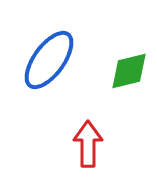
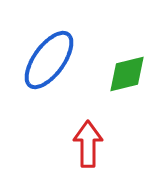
green diamond: moved 2 px left, 3 px down
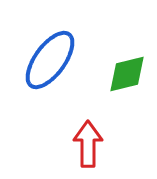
blue ellipse: moved 1 px right
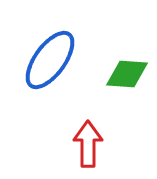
green diamond: rotated 18 degrees clockwise
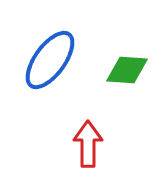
green diamond: moved 4 px up
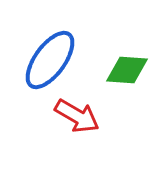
red arrow: moved 11 px left, 28 px up; rotated 120 degrees clockwise
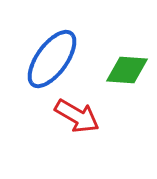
blue ellipse: moved 2 px right, 1 px up
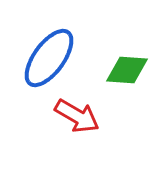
blue ellipse: moved 3 px left, 1 px up
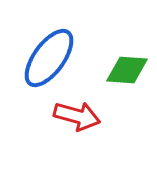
red arrow: rotated 15 degrees counterclockwise
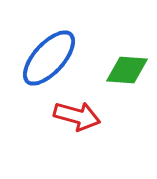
blue ellipse: rotated 6 degrees clockwise
